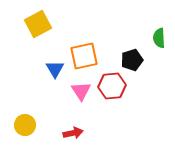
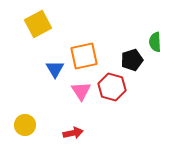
green semicircle: moved 4 px left, 4 px down
red hexagon: moved 1 px down; rotated 20 degrees clockwise
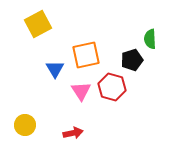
green semicircle: moved 5 px left, 3 px up
orange square: moved 2 px right, 1 px up
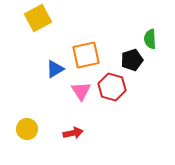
yellow square: moved 6 px up
blue triangle: rotated 30 degrees clockwise
yellow circle: moved 2 px right, 4 px down
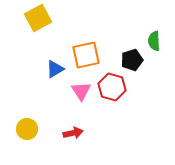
green semicircle: moved 4 px right, 2 px down
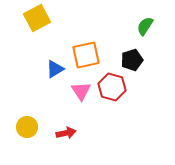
yellow square: moved 1 px left
green semicircle: moved 9 px left, 15 px up; rotated 36 degrees clockwise
yellow circle: moved 2 px up
red arrow: moved 7 px left
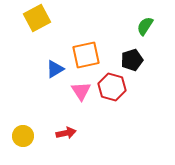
yellow circle: moved 4 px left, 9 px down
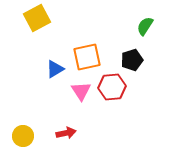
orange square: moved 1 px right, 2 px down
red hexagon: rotated 20 degrees counterclockwise
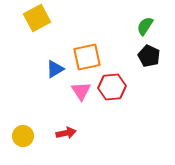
black pentagon: moved 17 px right, 4 px up; rotated 30 degrees counterclockwise
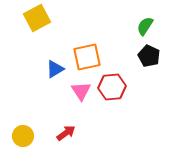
red arrow: rotated 24 degrees counterclockwise
